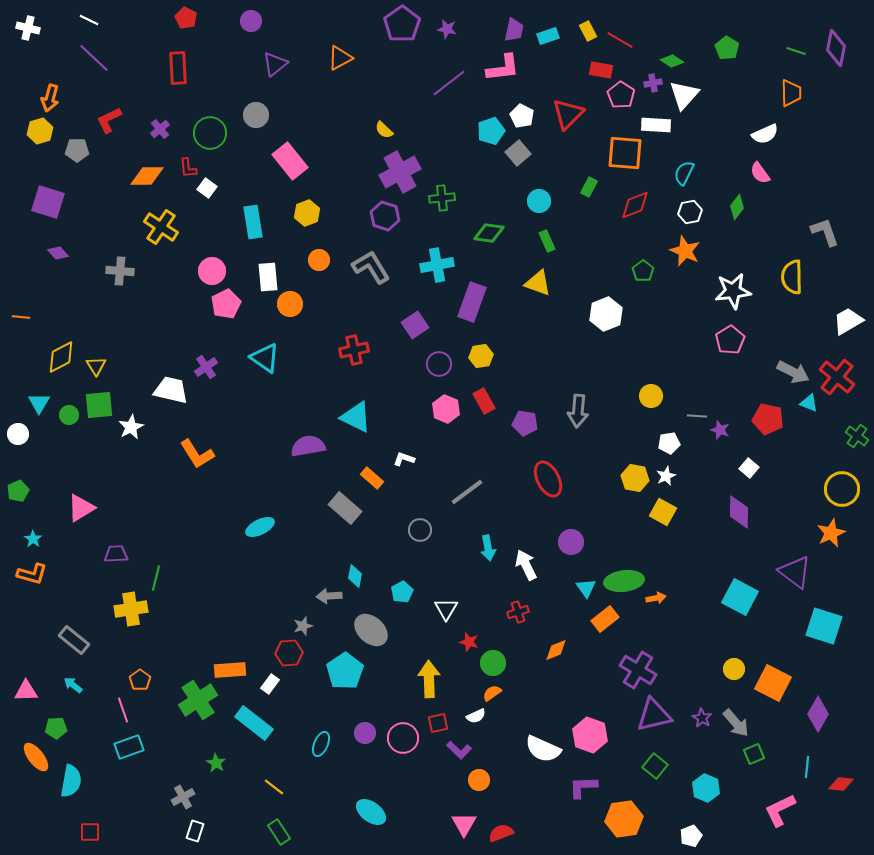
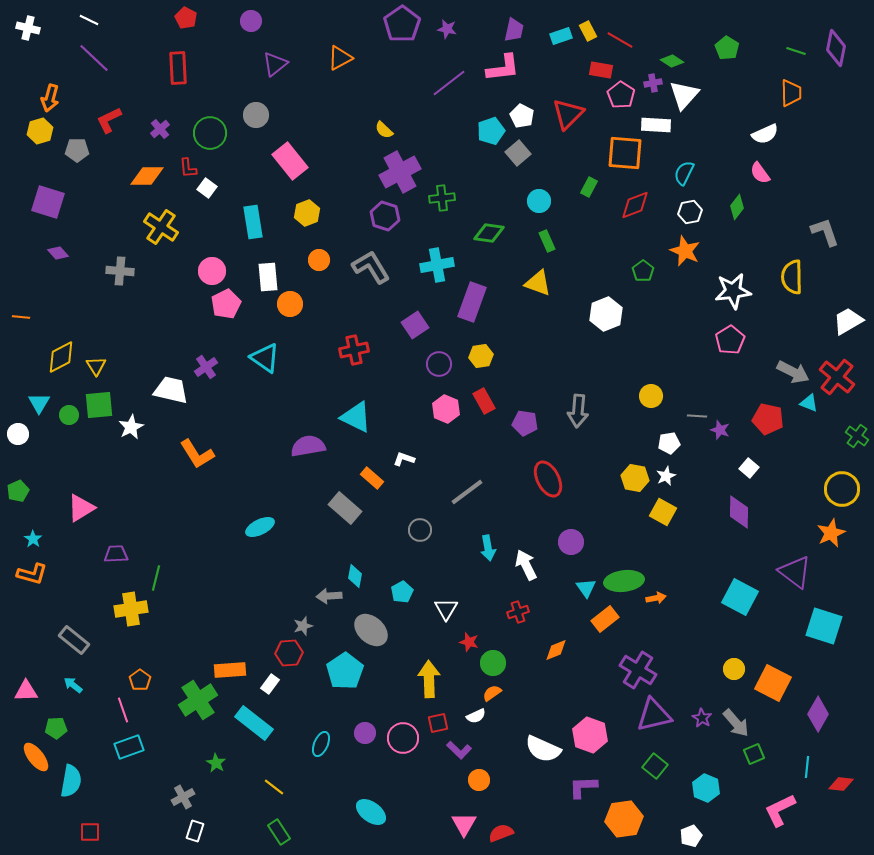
cyan rectangle at (548, 36): moved 13 px right
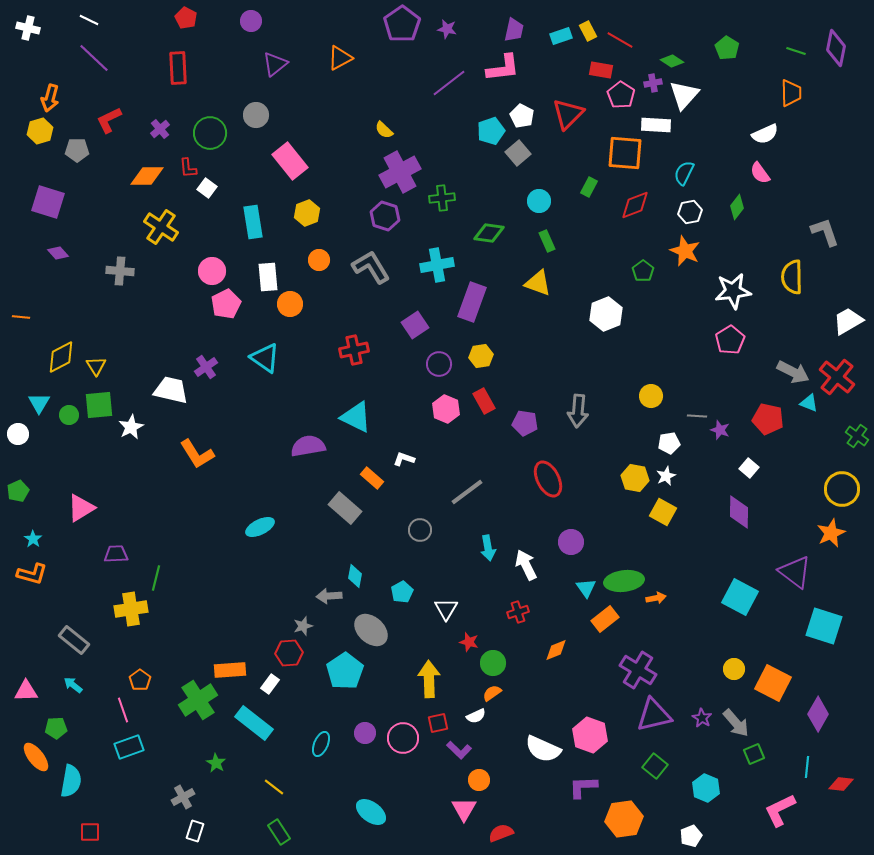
pink triangle at (464, 824): moved 15 px up
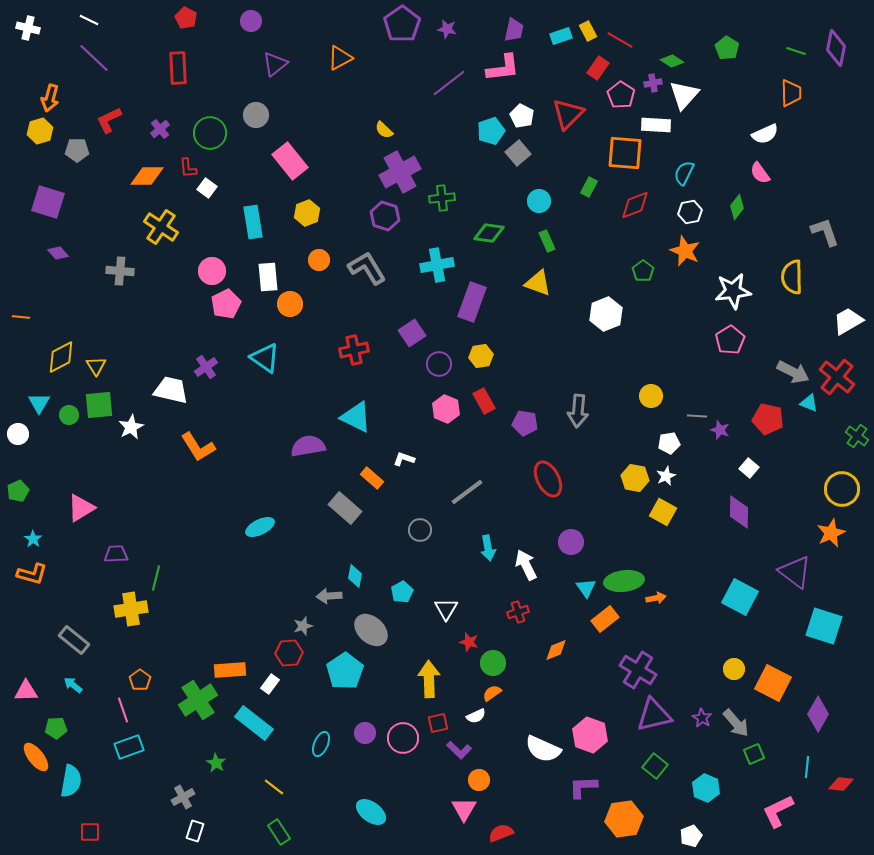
red rectangle at (601, 70): moved 3 px left, 2 px up; rotated 65 degrees counterclockwise
gray L-shape at (371, 267): moved 4 px left, 1 px down
purple square at (415, 325): moved 3 px left, 8 px down
orange L-shape at (197, 454): moved 1 px right, 7 px up
pink L-shape at (780, 810): moved 2 px left, 1 px down
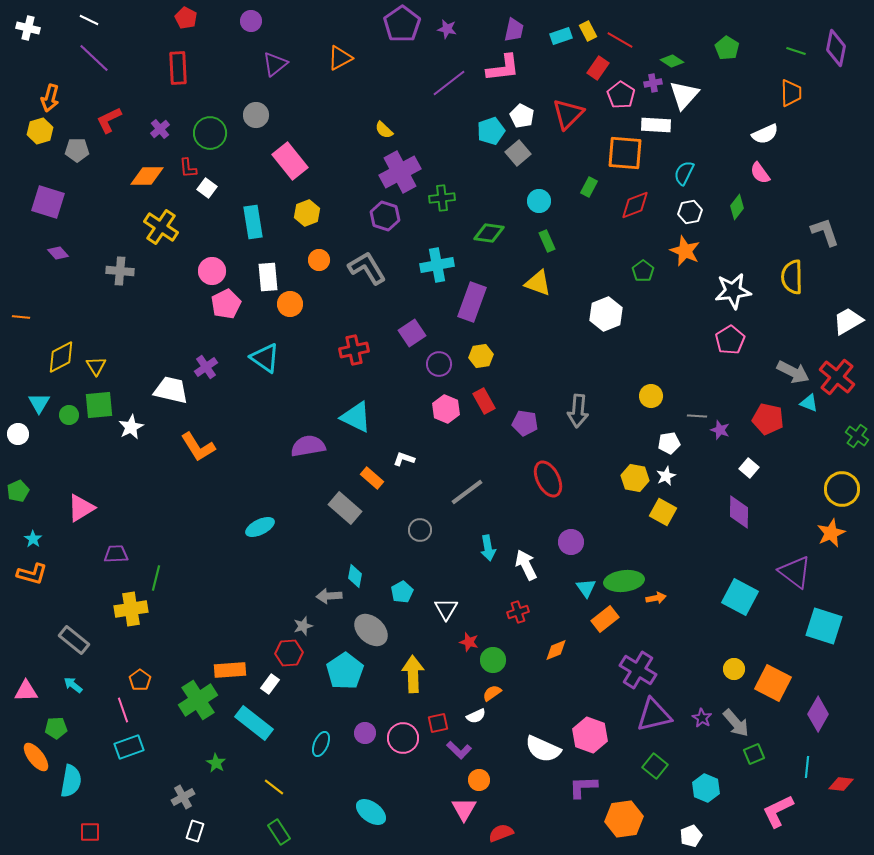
green circle at (493, 663): moved 3 px up
yellow arrow at (429, 679): moved 16 px left, 5 px up
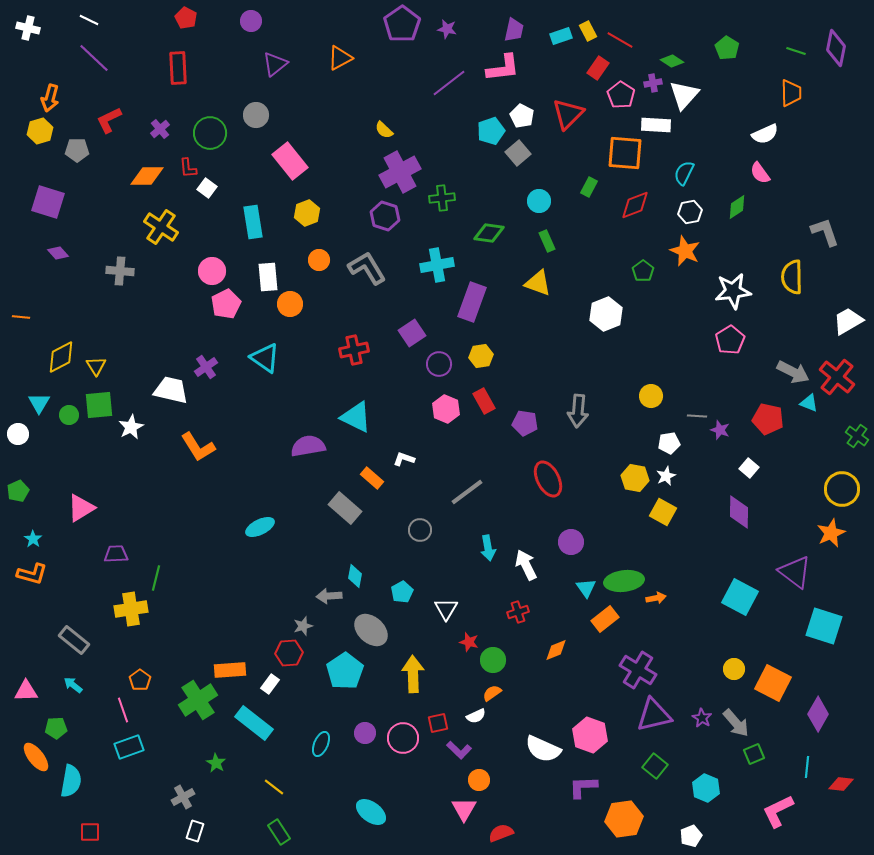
green diamond at (737, 207): rotated 20 degrees clockwise
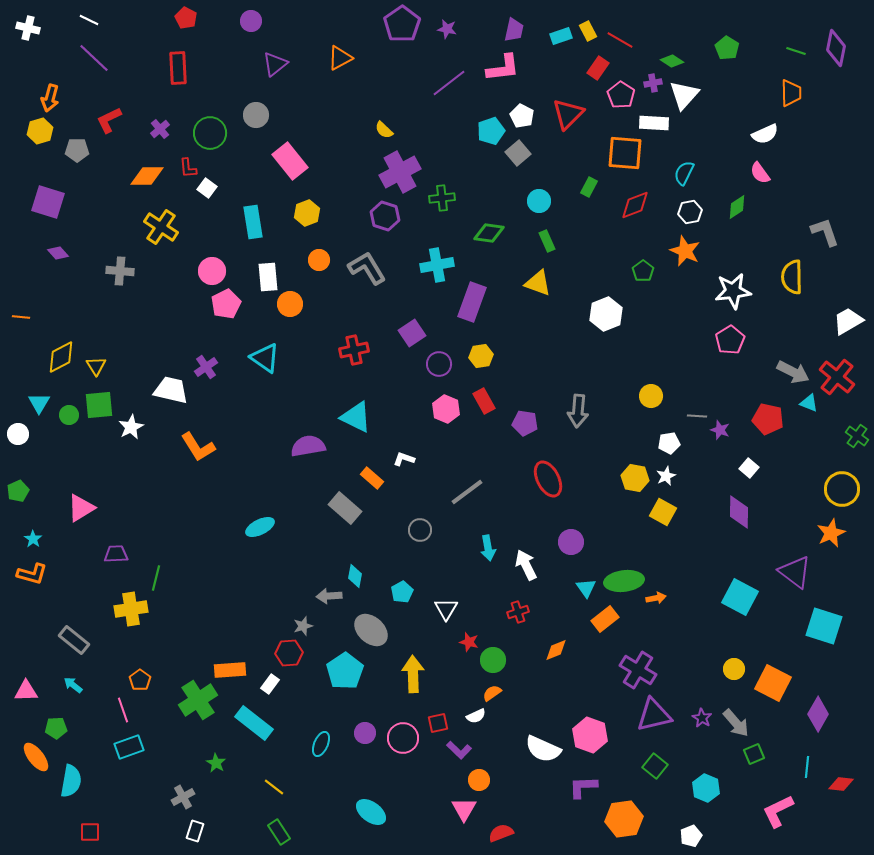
white rectangle at (656, 125): moved 2 px left, 2 px up
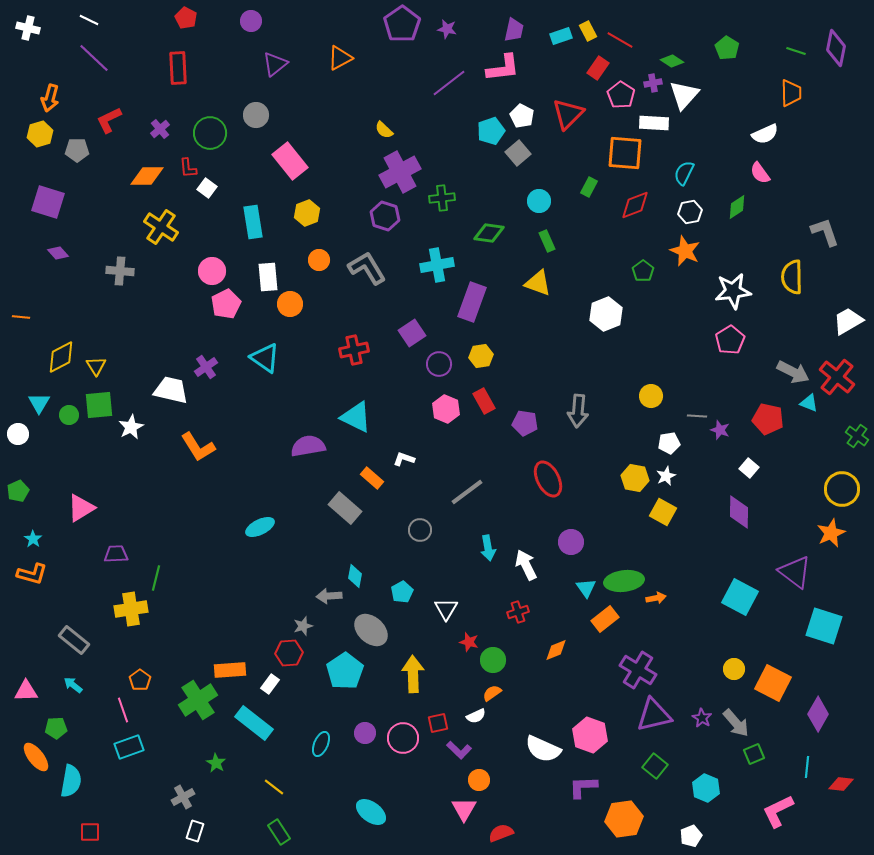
yellow hexagon at (40, 131): moved 3 px down
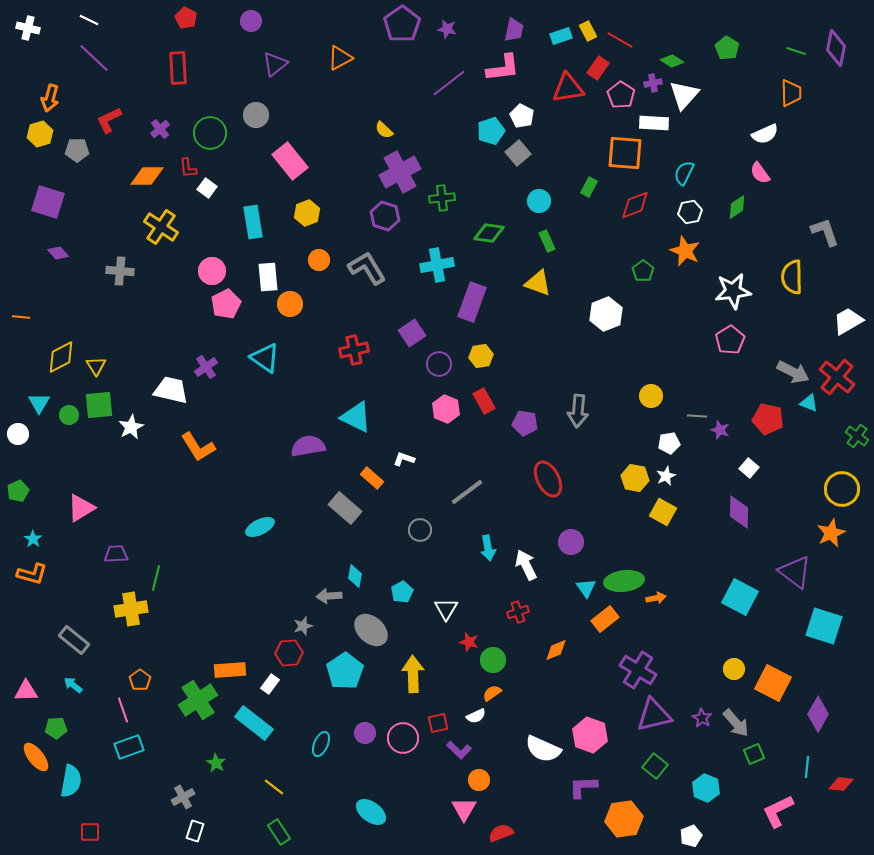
red triangle at (568, 114): moved 26 px up; rotated 36 degrees clockwise
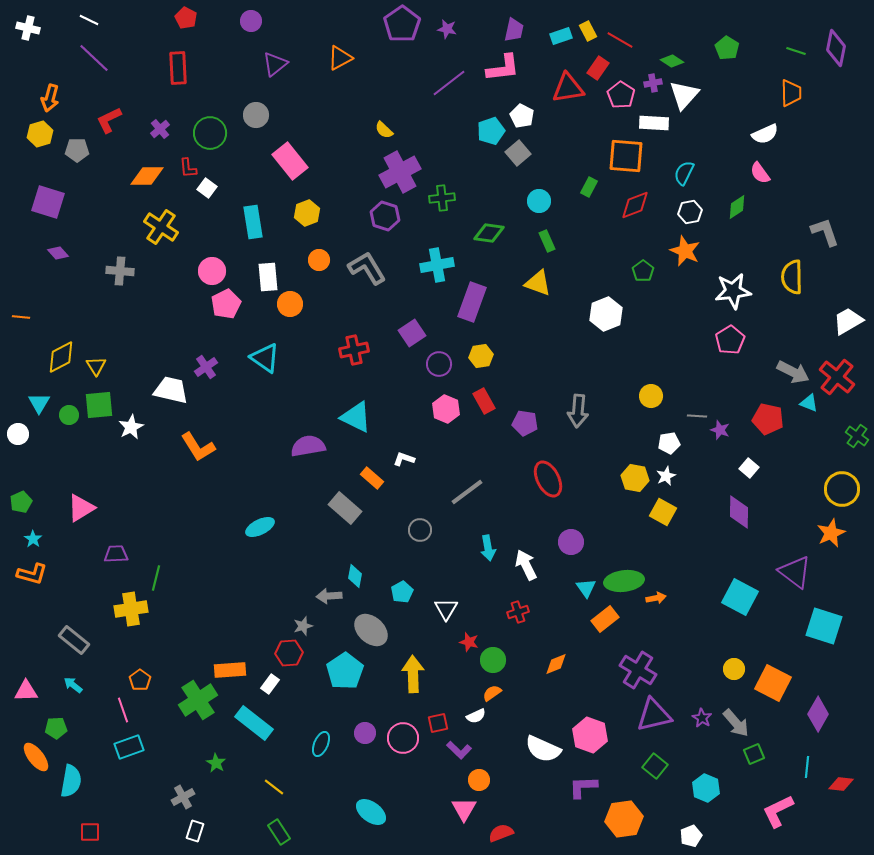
orange square at (625, 153): moved 1 px right, 3 px down
green pentagon at (18, 491): moved 3 px right, 11 px down
orange diamond at (556, 650): moved 14 px down
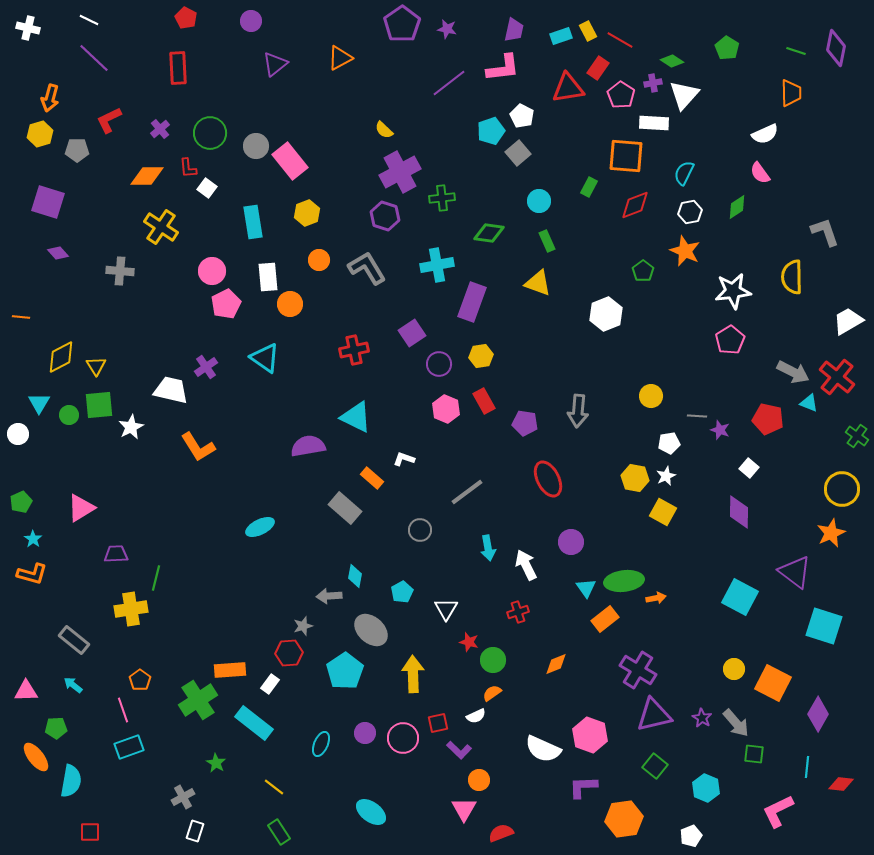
gray circle at (256, 115): moved 31 px down
green square at (754, 754): rotated 30 degrees clockwise
